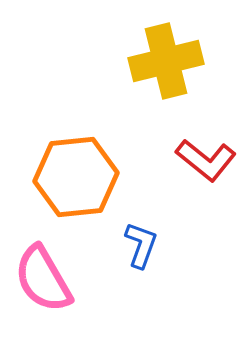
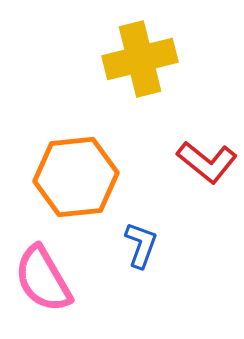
yellow cross: moved 26 px left, 2 px up
red L-shape: moved 1 px right, 2 px down
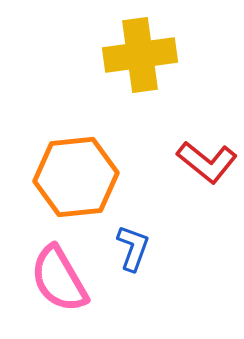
yellow cross: moved 4 px up; rotated 6 degrees clockwise
blue L-shape: moved 8 px left, 3 px down
pink semicircle: moved 16 px right
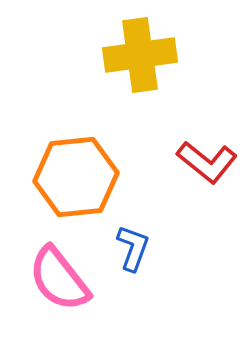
pink semicircle: rotated 8 degrees counterclockwise
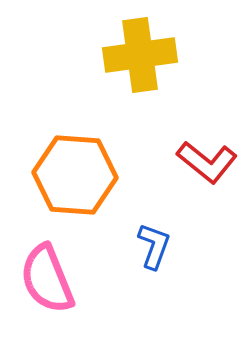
orange hexagon: moved 1 px left, 2 px up; rotated 10 degrees clockwise
blue L-shape: moved 21 px right, 2 px up
pink semicircle: moved 12 px left; rotated 16 degrees clockwise
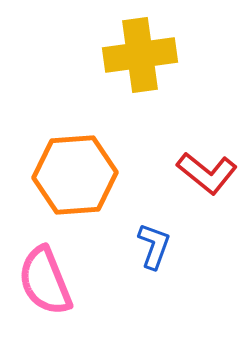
red L-shape: moved 11 px down
orange hexagon: rotated 8 degrees counterclockwise
pink semicircle: moved 2 px left, 2 px down
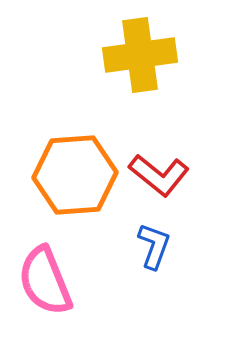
red L-shape: moved 48 px left, 2 px down
